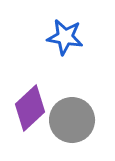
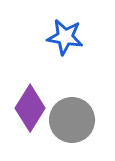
purple diamond: rotated 15 degrees counterclockwise
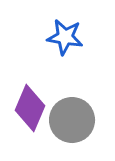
purple diamond: rotated 9 degrees counterclockwise
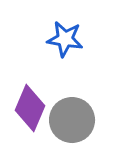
blue star: moved 2 px down
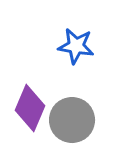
blue star: moved 11 px right, 7 px down
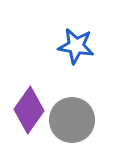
purple diamond: moved 1 px left, 2 px down; rotated 12 degrees clockwise
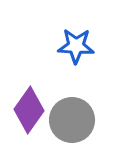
blue star: rotated 6 degrees counterclockwise
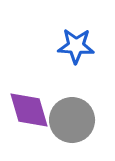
purple diamond: rotated 51 degrees counterclockwise
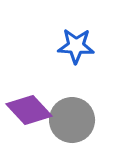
purple diamond: rotated 27 degrees counterclockwise
